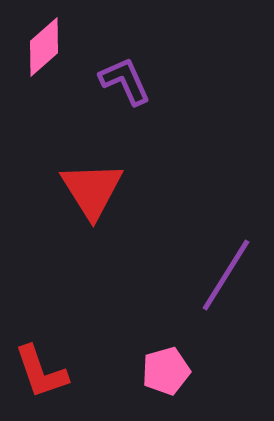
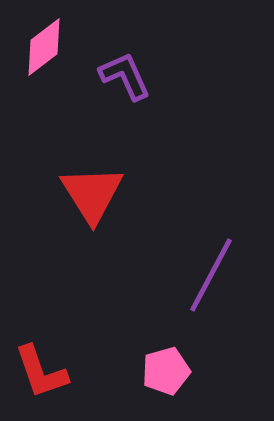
pink diamond: rotated 4 degrees clockwise
purple L-shape: moved 5 px up
red triangle: moved 4 px down
purple line: moved 15 px left; rotated 4 degrees counterclockwise
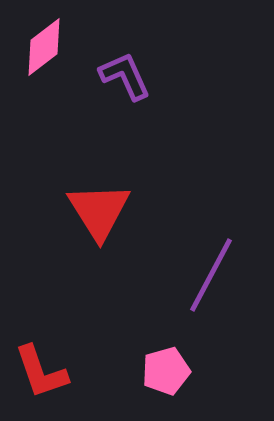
red triangle: moved 7 px right, 17 px down
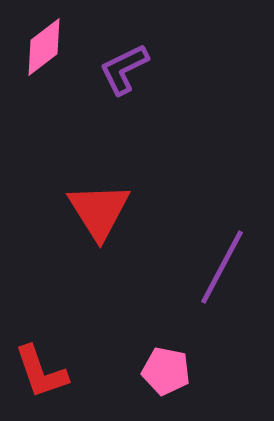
purple L-shape: moved 1 px left, 7 px up; rotated 92 degrees counterclockwise
purple line: moved 11 px right, 8 px up
pink pentagon: rotated 27 degrees clockwise
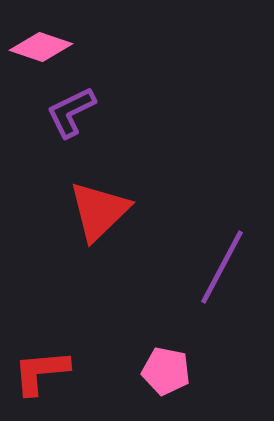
pink diamond: moved 3 px left; rotated 56 degrees clockwise
purple L-shape: moved 53 px left, 43 px down
red triangle: rotated 18 degrees clockwise
red L-shape: rotated 104 degrees clockwise
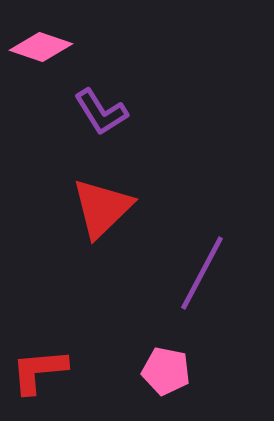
purple L-shape: moved 30 px right; rotated 96 degrees counterclockwise
red triangle: moved 3 px right, 3 px up
purple line: moved 20 px left, 6 px down
red L-shape: moved 2 px left, 1 px up
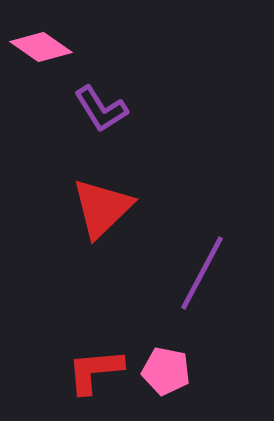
pink diamond: rotated 16 degrees clockwise
purple L-shape: moved 3 px up
red L-shape: moved 56 px right
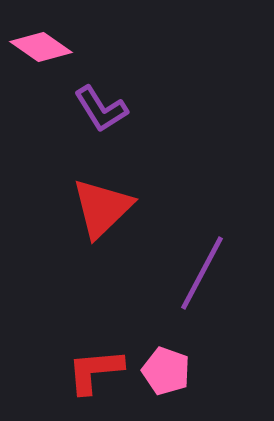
pink pentagon: rotated 9 degrees clockwise
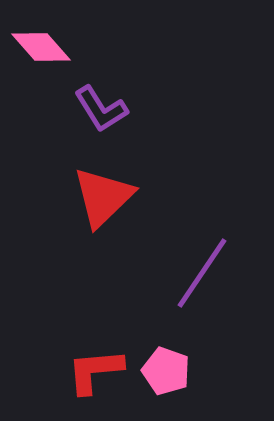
pink diamond: rotated 14 degrees clockwise
red triangle: moved 1 px right, 11 px up
purple line: rotated 6 degrees clockwise
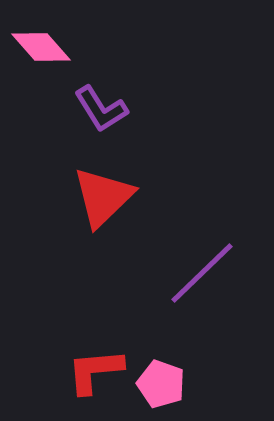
purple line: rotated 12 degrees clockwise
pink pentagon: moved 5 px left, 13 px down
